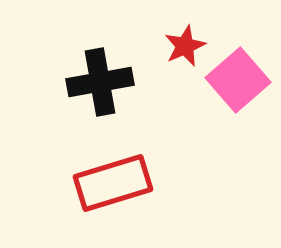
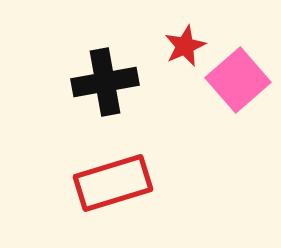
black cross: moved 5 px right
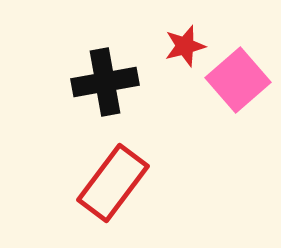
red star: rotated 9 degrees clockwise
red rectangle: rotated 36 degrees counterclockwise
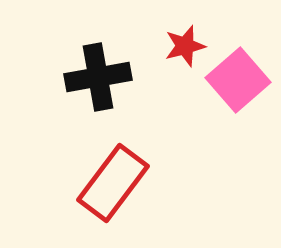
black cross: moved 7 px left, 5 px up
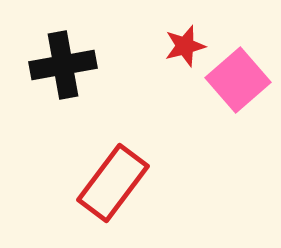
black cross: moved 35 px left, 12 px up
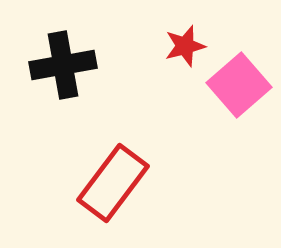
pink square: moved 1 px right, 5 px down
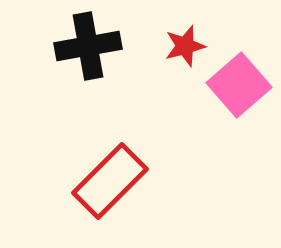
black cross: moved 25 px right, 19 px up
red rectangle: moved 3 px left, 2 px up; rotated 8 degrees clockwise
